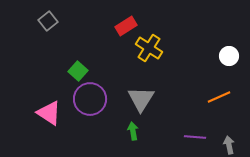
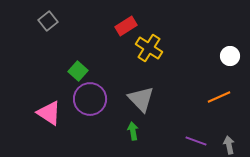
white circle: moved 1 px right
gray triangle: rotated 16 degrees counterclockwise
purple line: moved 1 px right, 4 px down; rotated 15 degrees clockwise
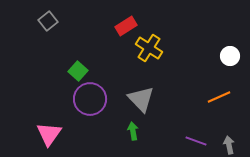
pink triangle: moved 21 px down; rotated 32 degrees clockwise
